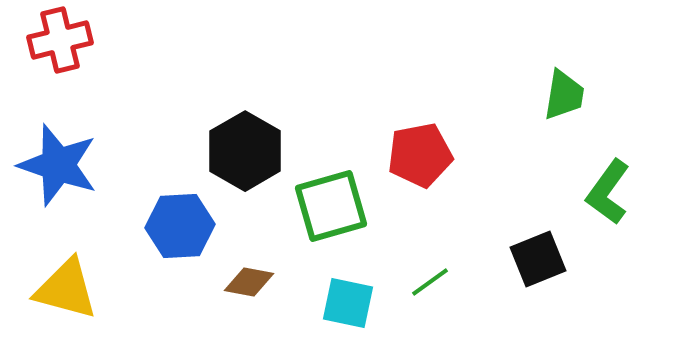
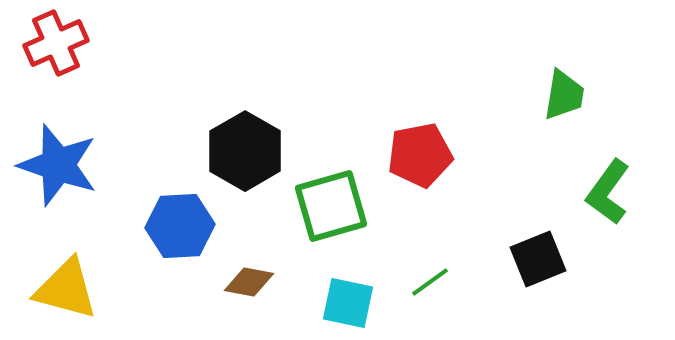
red cross: moved 4 px left, 3 px down; rotated 10 degrees counterclockwise
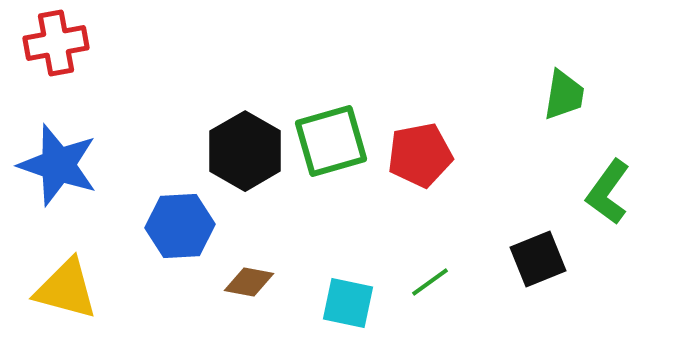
red cross: rotated 14 degrees clockwise
green square: moved 65 px up
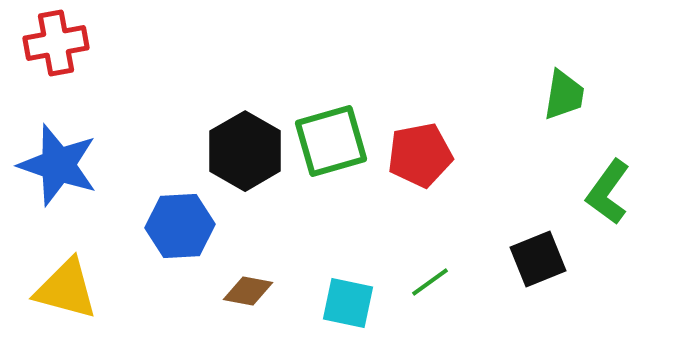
brown diamond: moved 1 px left, 9 px down
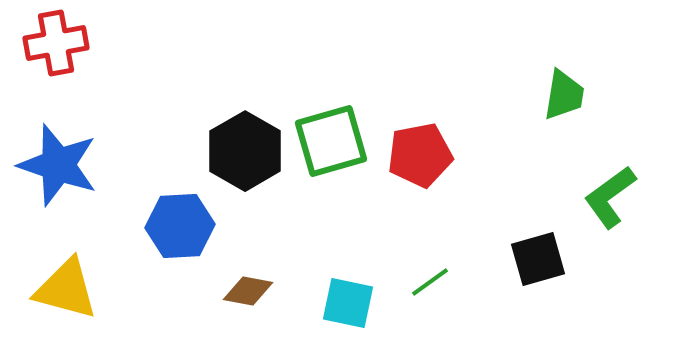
green L-shape: moved 2 px right, 5 px down; rotated 18 degrees clockwise
black square: rotated 6 degrees clockwise
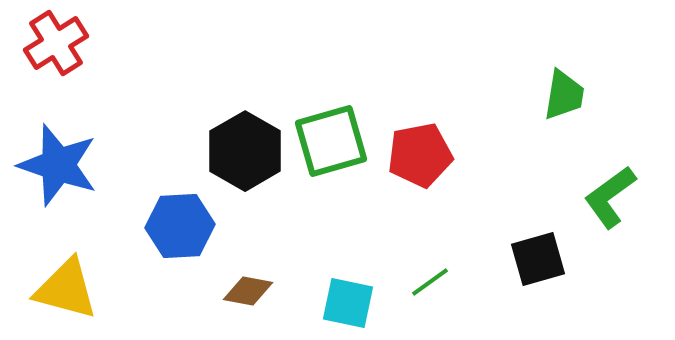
red cross: rotated 22 degrees counterclockwise
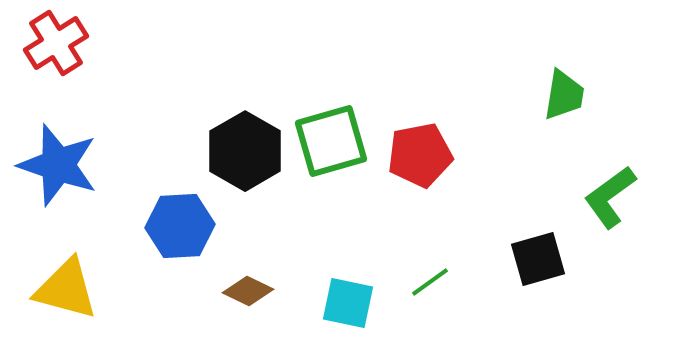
brown diamond: rotated 15 degrees clockwise
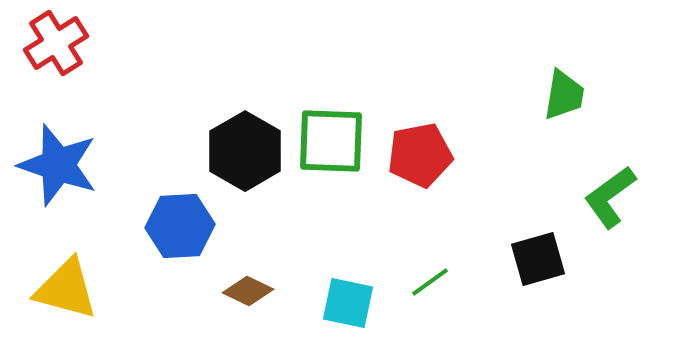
green square: rotated 18 degrees clockwise
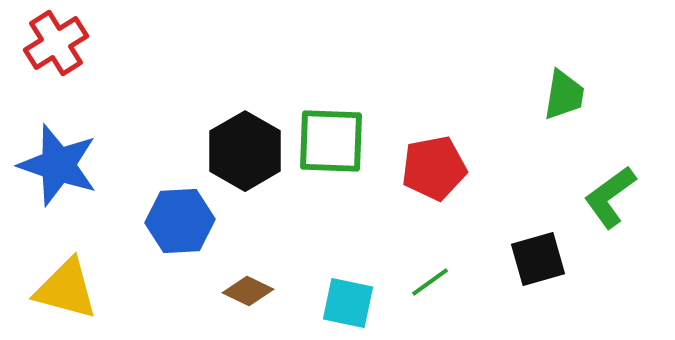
red pentagon: moved 14 px right, 13 px down
blue hexagon: moved 5 px up
